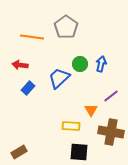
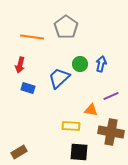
red arrow: rotated 84 degrees counterclockwise
blue rectangle: rotated 64 degrees clockwise
purple line: rotated 14 degrees clockwise
orange triangle: rotated 48 degrees counterclockwise
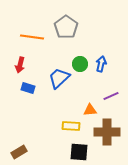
orange triangle: moved 1 px left; rotated 16 degrees counterclockwise
brown cross: moved 4 px left; rotated 10 degrees counterclockwise
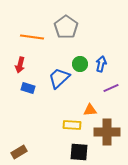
purple line: moved 8 px up
yellow rectangle: moved 1 px right, 1 px up
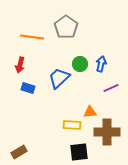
orange triangle: moved 2 px down
black square: rotated 12 degrees counterclockwise
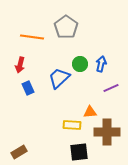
blue rectangle: rotated 48 degrees clockwise
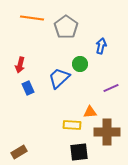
orange line: moved 19 px up
blue arrow: moved 18 px up
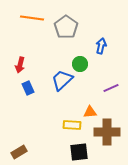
blue trapezoid: moved 3 px right, 2 px down
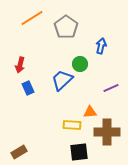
orange line: rotated 40 degrees counterclockwise
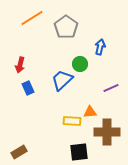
blue arrow: moved 1 px left, 1 px down
yellow rectangle: moved 4 px up
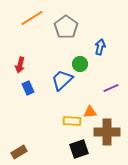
black square: moved 3 px up; rotated 12 degrees counterclockwise
